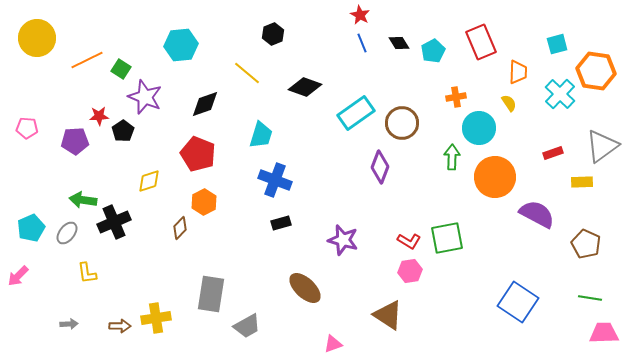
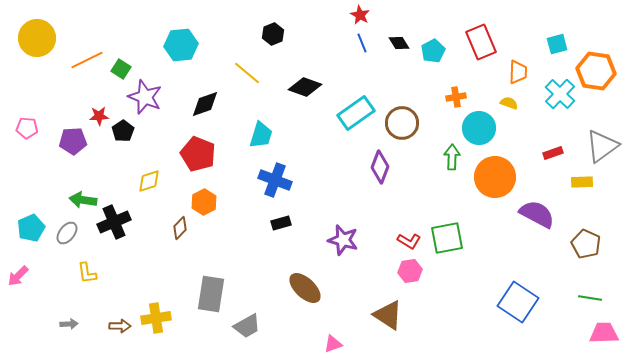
yellow semicircle at (509, 103): rotated 36 degrees counterclockwise
purple pentagon at (75, 141): moved 2 px left
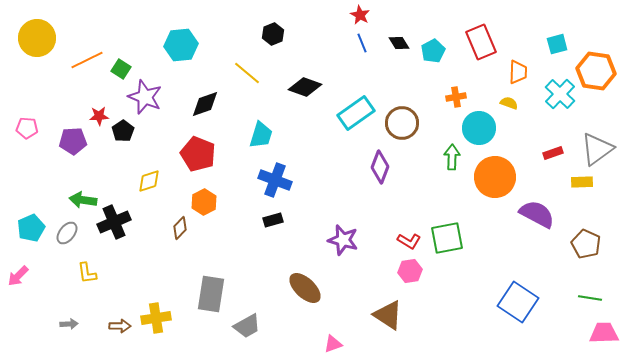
gray triangle at (602, 146): moved 5 px left, 3 px down
black rectangle at (281, 223): moved 8 px left, 3 px up
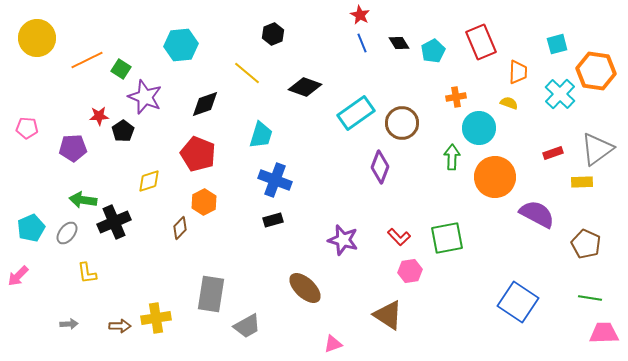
purple pentagon at (73, 141): moved 7 px down
red L-shape at (409, 241): moved 10 px left, 4 px up; rotated 15 degrees clockwise
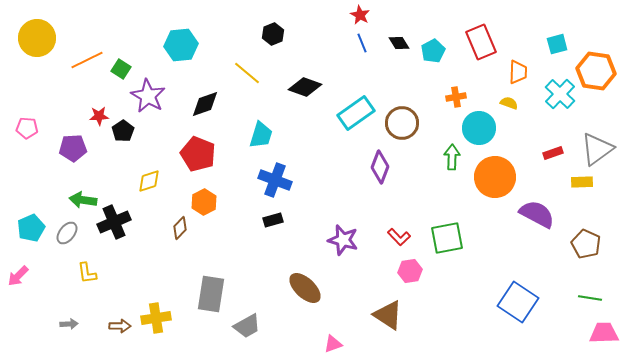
purple star at (145, 97): moved 3 px right, 1 px up; rotated 8 degrees clockwise
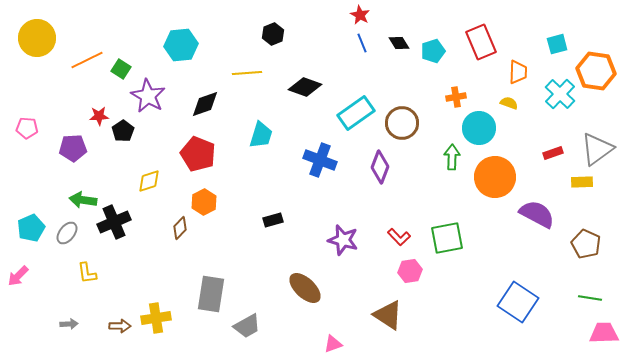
cyan pentagon at (433, 51): rotated 10 degrees clockwise
yellow line at (247, 73): rotated 44 degrees counterclockwise
blue cross at (275, 180): moved 45 px right, 20 px up
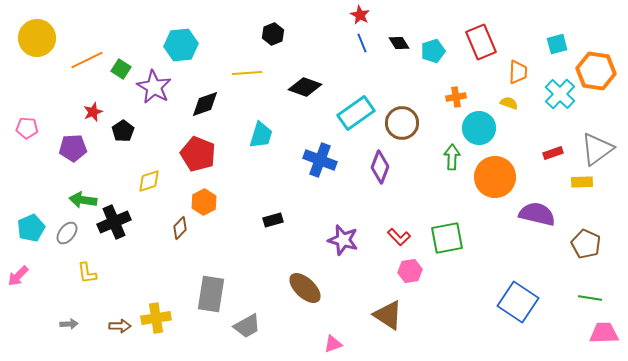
purple star at (148, 96): moved 6 px right, 9 px up
red star at (99, 116): moved 6 px left, 4 px up; rotated 18 degrees counterclockwise
purple semicircle at (537, 214): rotated 15 degrees counterclockwise
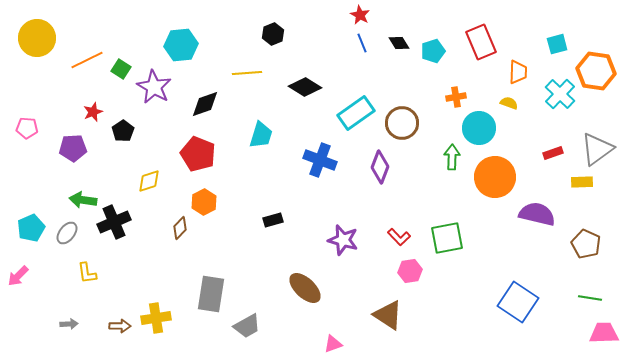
black diamond at (305, 87): rotated 12 degrees clockwise
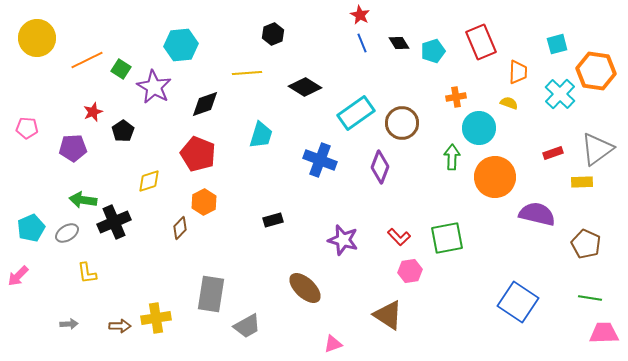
gray ellipse at (67, 233): rotated 20 degrees clockwise
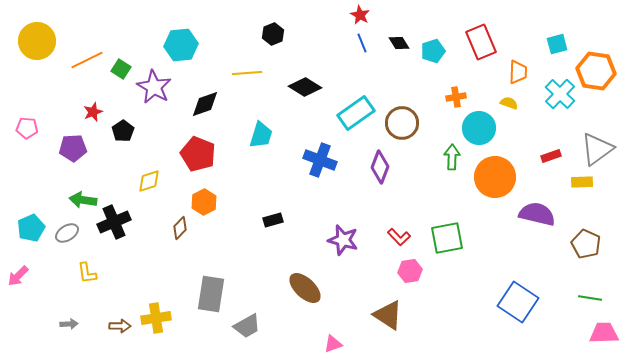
yellow circle at (37, 38): moved 3 px down
red rectangle at (553, 153): moved 2 px left, 3 px down
